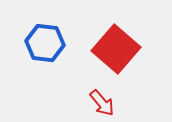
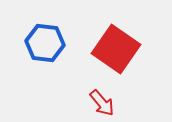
red square: rotated 6 degrees counterclockwise
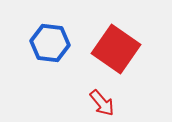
blue hexagon: moved 5 px right
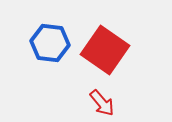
red square: moved 11 px left, 1 px down
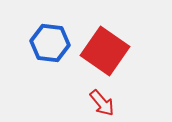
red square: moved 1 px down
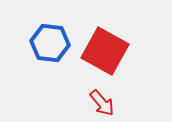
red square: rotated 6 degrees counterclockwise
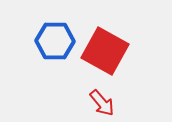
blue hexagon: moved 5 px right, 2 px up; rotated 6 degrees counterclockwise
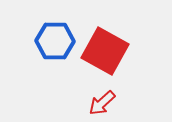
red arrow: rotated 88 degrees clockwise
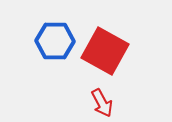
red arrow: rotated 76 degrees counterclockwise
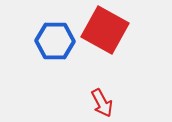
red square: moved 21 px up
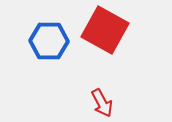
blue hexagon: moved 6 px left
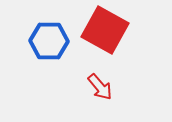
red arrow: moved 2 px left, 16 px up; rotated 12 degrees counterclockwise
